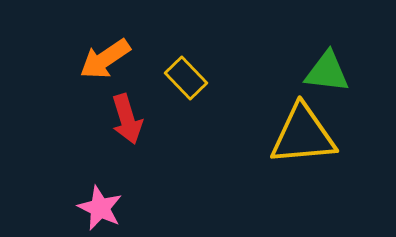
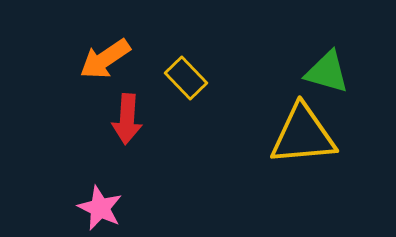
green triangle: rotated 9 degrees clockwise
red arrow: rotated 21 degrees clockwise
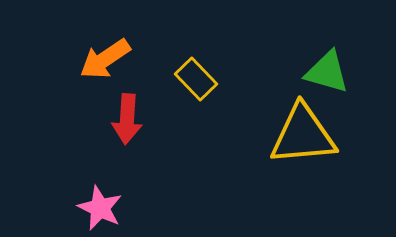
yellow rectangle: moved 10 px right, 1 px down
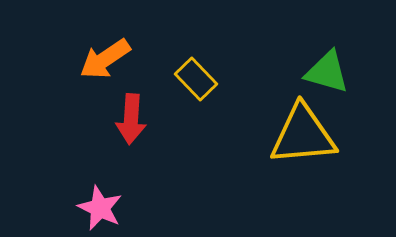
red arrow: moved 4 px right
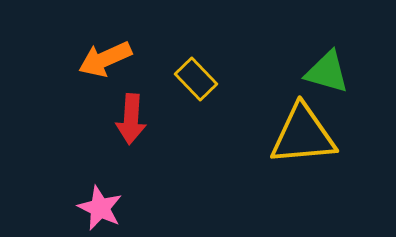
orange arrow: rotated 10 degrees clockwise
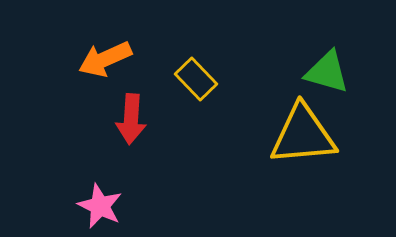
pink star: moved 2 px up
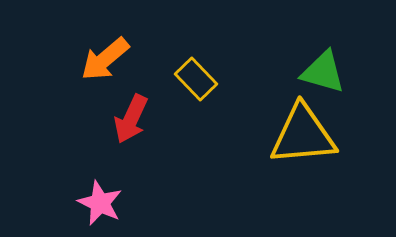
orange arrow: rotated 16 degrees counterclockwise
green triangle: moved 4 px left
red arrow: rotated 21 degrees clockwise
pink star: moved 3 px up
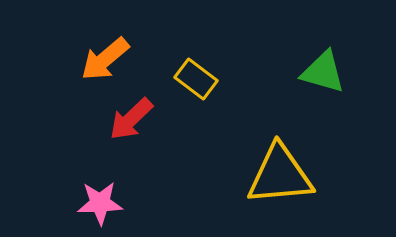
yellow rectangle: rotated 9 degrees counterclockwise
red arrow: rotated 21 degrees clockwise
yellow triangle: moved 23 px left, 40 px down
pink star: rotated 27 degrees counterclockwise
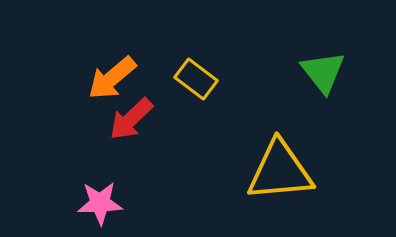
orange arrow: moved 7 px right, 19 px down
green triangle: rotated 36 degrees clockwise
yellow triangle: moved 4 px up
